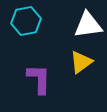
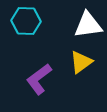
cyan hexagon: rotated 12 degrees clockwise
purple L-shape: rotated 128 degrees counterclockwise
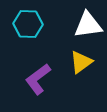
cyan hexagon: moved 2 px right, 3 px down
purple L-shape: moved 1 px left
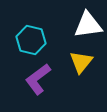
cyan hexagon: moved 3 px right, 16 px down; rotated 12 degrees clockwise
yellow triangle: rotated 15 degrees counterclockwise
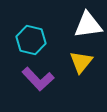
purple L-shape: rotated 96 degrees counterclockwise
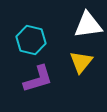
purple L-shape: rotated 64 degrees counterclockwise
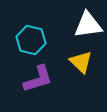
yellow triangle: rotated 25 degrees counterclockwise
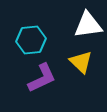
cyan hexagon: rotated 20 degrees counterclockwise
purple L-shape: moved 4 px right, 1 px up; rotated 8 degrees counterclockwise
